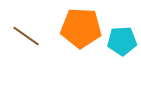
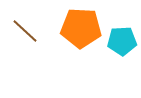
brown line: moved 1 px left, 5 px up; rotated 8 degrees clockwise
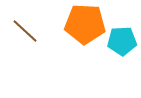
orange pentagon: moved 4 px right, 4 px up
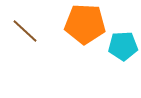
cyan pentagon: moved 1 px right, 5 px down
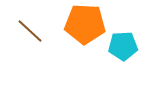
brown line: moved 5 px right
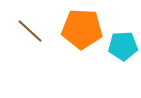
orange pentagon: moved 3 px left, 5 px down
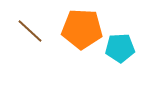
cyan pentagon: moved 3 px left, 2 px down
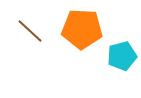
cyan pentagon: moved 2 px right, 8 px down; rotated 12 degrees counterclockwise
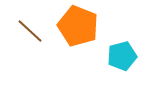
orange pentagon: moved 4 px left, 3 px up; rotated 18 degrees clockwise
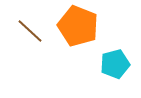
cyan pentagon: moved 7 px left, 8 px down
